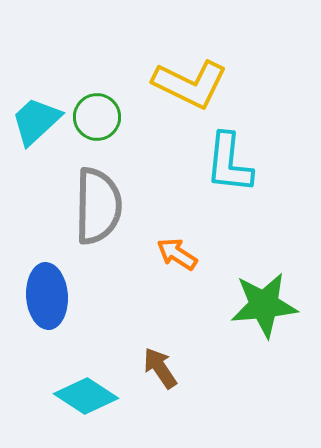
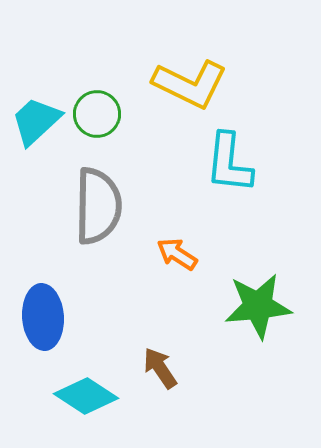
green circle: moved 3 px up
blue ellipse: moved 4 px left, 21 px down
green star: moved 6 px left, 1 px down
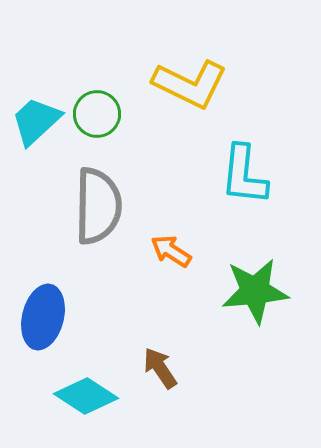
cyan L-shape: moved 15 px right, 12 px down
orange arrow: moved 6 px left, 3 px up
green star: moved 3 px left, 15 px up
blue ellipse: rotated 18 degrees clockwise
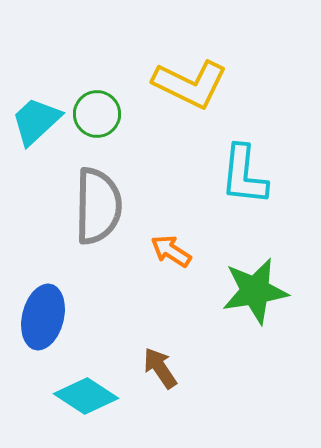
green star: rotated 4 degrees counterclockwise
